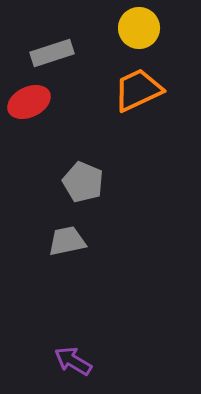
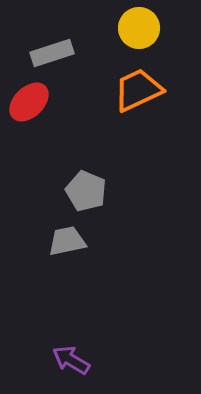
red ellipse: rotated 18 degrees counterclockwise
gray pentagon: moved 3 px right, 9 px down
purple arrow: moved 2 px left, 1 px up
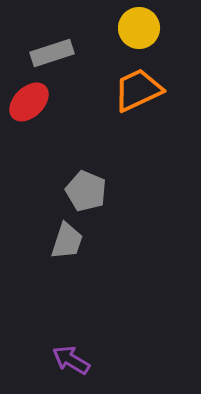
gray trapezoid: rotated 120 degrees clockwise
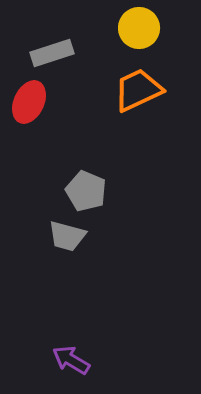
red ellipse: rotated 21 degrees counterclockwise
gray trapezoid: moved 5 px up; rotated 87 degrees clockwise
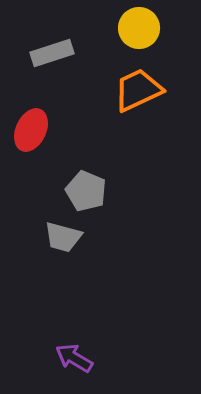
red ellipse: moved 2 px right, 28 px down
gray trapezoid: moved 4 px left, 1 px down
purple arrow: moved 3 px right, 2 px up
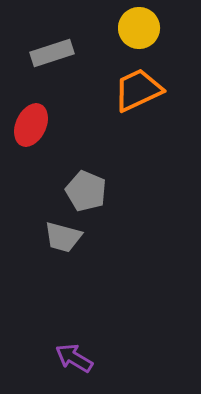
red ellipse: moved 5 px up
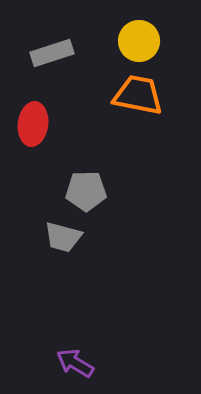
yellow circle: moved 13 px down
orange trapezoid: moved 5 px down; rotated 36 degrees clockwise
red ellipse: moved 2 px right, 1 px up; rotated 18 degrees counterclockwise
gray pentagon: rotated 24 degrees counterclockwise
purple arrow: moved 1 px right, 5 px down
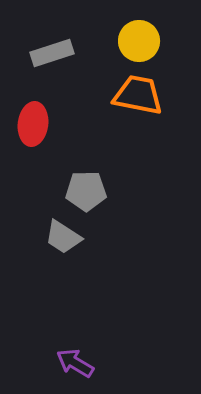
gray trapezoid: rotated 18 degrees clockwise
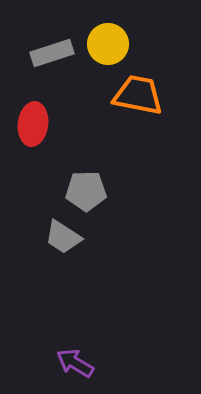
yellow circle: moved 31 px left, 3 px down
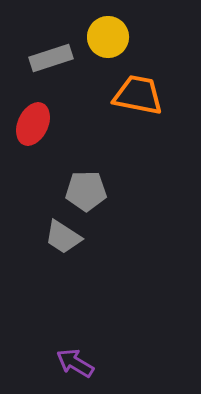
yellow circle: moved 7 px up
gray rectangle: moved 1 px left, 5 px down
red ellipse: rotated 18 degrees clockwise
